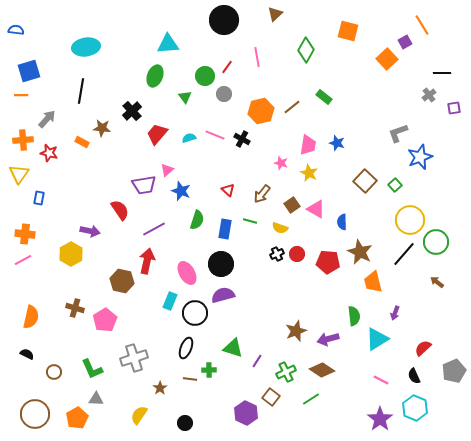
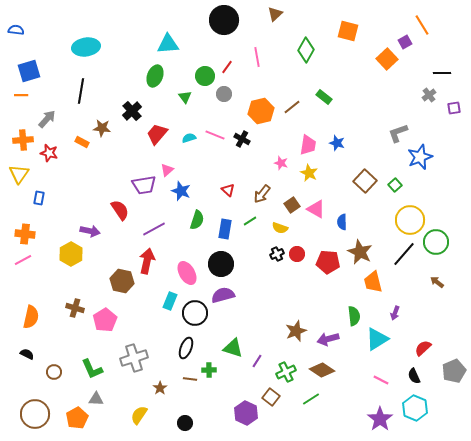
green line at (250, 221): rotated 48 degrees counterclockwise
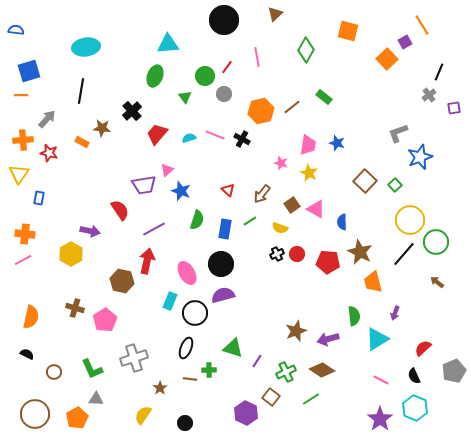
black line at (442, 73): moved 3 px left, 1 px up; rotated 66 degrees counterclockwise
yellow semicircle at (139, 415): moved 4 px right
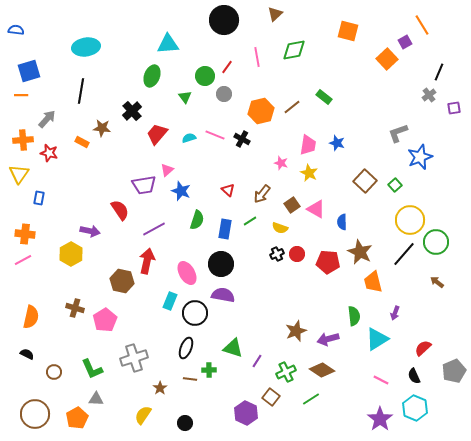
green diamond at (306, 50): moved 12 px left; rotated 50 degrees clockwise
green ellipse at (155, 76): moved 3 px left
purple semicircle at (223, 295): rotated 25 degrees clockwise
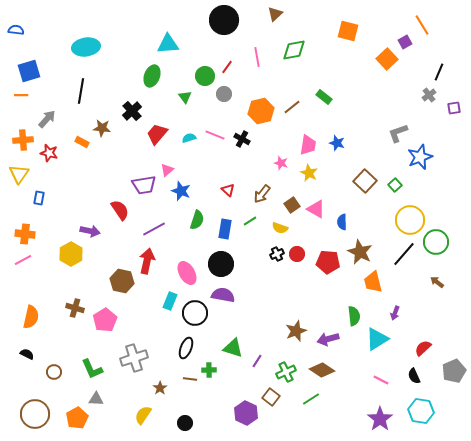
cyan hexagon at (415, 408): moved 6 px right, 3 px down; rotated 15 degrees counterclockwise
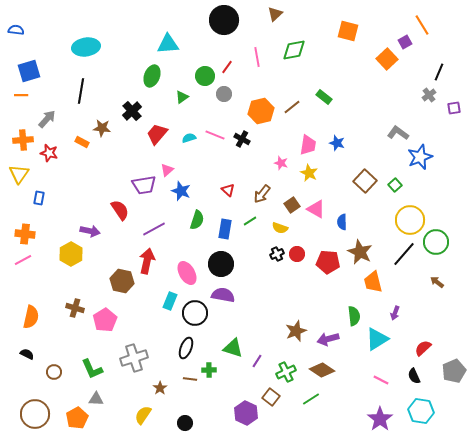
green triangle at (185, 97): moved 3 px left; rotated 32 degrees clockwise
gray L-shape at (398, 133): rotated 55 degrees clockwise
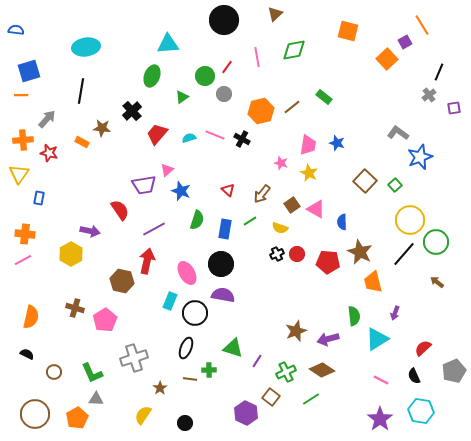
green L-shape at (92, 369): moved 4 px down
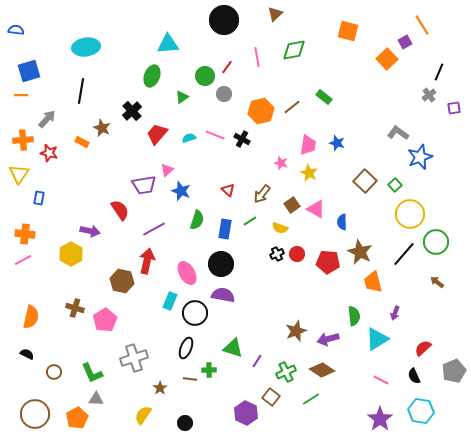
brown star at (102, 128): rotated 18 degrees clockwise
yellow circle at (410, 220): moved 6 px up
